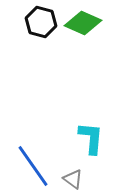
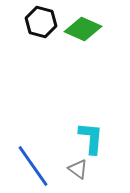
green diamond: moved 6 px down
gray triangle: moved 5 px right, 10 px up
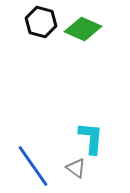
gray triangle: moved 2 px left, 1 px up
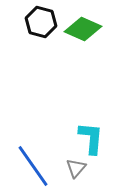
gray triangle: rotated 35 degrees clockwise
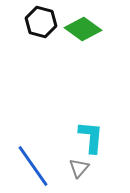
green diamond: rotated 12 degrees clockwise
cyan L-shape: moved 1 px up
gray triangle: moved 3 px right
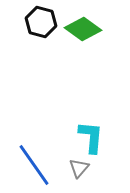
blue line: moved 1 px right, 1 px up
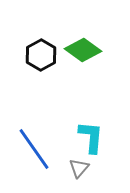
black hexagon: moved 33 px down; rotated 16 degrees clockwise
green diamond: moved 21 px down
blue line: moved 16 px up
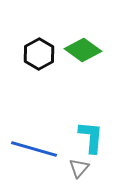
black hexagon: moved 2 px left, 1 px up
blue line: rotated 39 degrees counterclockwise
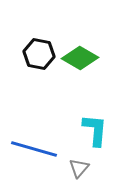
green diamond: moved 3 px left, 8 px down; rotated 6 degrees counterclockwise
black hexagon: rotated 20 degrees counterclockwise
cyan L-shape: moved 4 px right, 7 px up
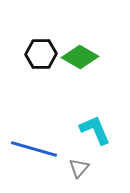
black hexagon: moved 2 px right; rotated 12 degrees counterclockwise
green diamond: moved 1 px up
cyan L-shape: rotated 28 degrees counterclockwise
